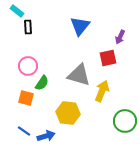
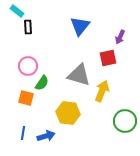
blue line: moved 1 px left, 2 px down; rotated 64 degrees clockwise
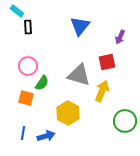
red square: moved 1 px left, 4 px down
yellow hexagon: rotated 20 degrees clockwise
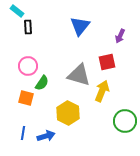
purple arrow: moved 1 px up
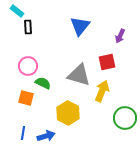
green semicircle: moved 1 px right; rotated 98 degrees counterclockwise
green circle: moved 3 px up
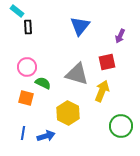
pink circle: moved 1 px left, 1 px down
gray triangle: moved 2 px left, 1 px up
green circle: moved 4 px left, 8 px down
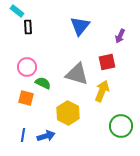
blue line: moved 2 px down
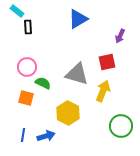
blue triangle: moved 2 px left, 7 px up; rotated 20 degrees clockwise
yellow arrow: moved 1 px right
